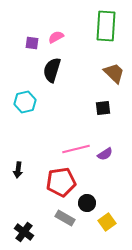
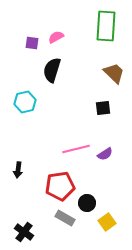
red pentagon: moved 1 px left, 4 px down
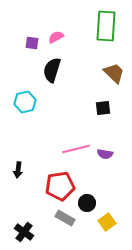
purple semicircle: rotated 42 degrees clockwise
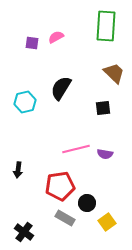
black semicircle: moved 9 px right, 18 px down; rotated 15 degrees clockwise
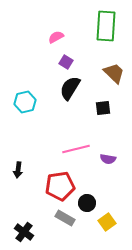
purple square: moved 34 px right, 19 px down; rotated 24 degrees clockwise
black semicircle: moved 9 px right
purple semicircle: moved 3 px right, 5 px down
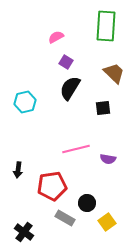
red pentagon: moved 8 px left
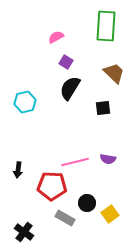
pink line: moved 1 px left, 13 px down
red pentagon: rotated 12 degrees clockwise
yellow square: moved 3 px right, 8 px up
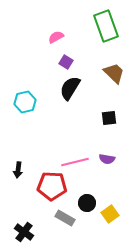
green rectangle: rotated 24 degrees counterclockwise
black square: moved 6 px right, 10 px down
purple semicircle: moved 1 px left
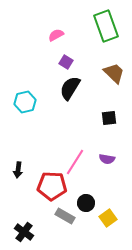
pink semicircle: moved 2 px up
pink line: rotated 44 degrees counterclockwise
black circle: moved 1 px left
yellow square: moved 2 px left, 4 px down
gray rectangle: moved 2 px up
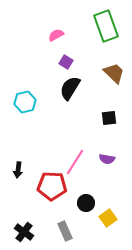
gray rectangle: moved 15 px down; rotated 36 degrees clockwise
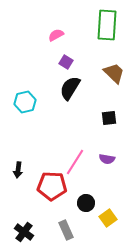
green rectangle: moved 1 px right, 1 px up; rotated 24 degrees clockwise
gray rectangle: moved 1 px right, 1 px up
